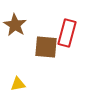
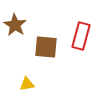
red rectangle: moved 14 px right, 3 px down
yellow triangle: moved 9 px right
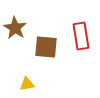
brown star: moved 3 px down
red rectangle: rotated 24 degrees counterclockwise
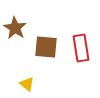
red rectangle: moved 12 px down
yellow triangle: rotated 49 degrees clockwise
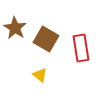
brown square: moved 8 px up; rotated 25 degrees clockwise
yellow triangle: moved 13 px right, 9 px up
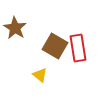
brown square: moved 9 px right, 7 px down
red rectangle: moved 3 px left
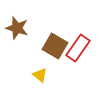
brown star: moved 2 px right; rotated 15 degrees counterclockwise
red rectangle: rotated 44 degrees clockwise
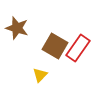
yellow triangle: rotated 35 degrees clockwise
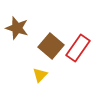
brown square: moved 4 px left; rotated 10 degrees clockwise
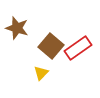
red rectangle: rotated 20 degrees clockwise
yellow triangle: moved 1 px right, 2 px up
